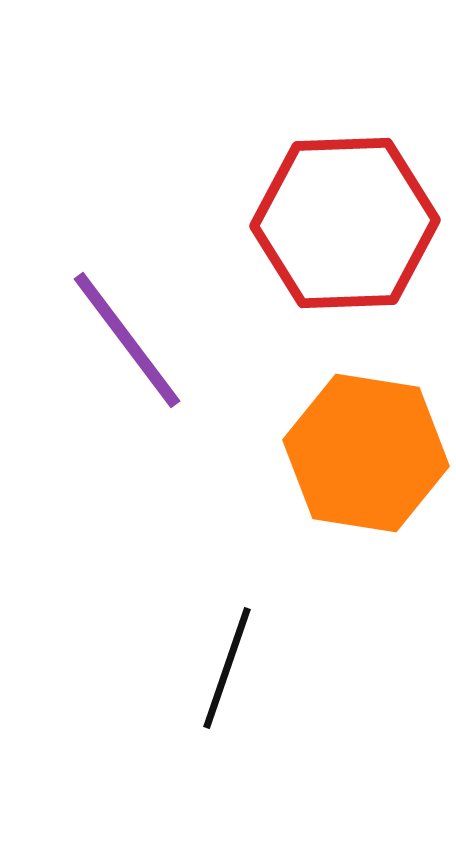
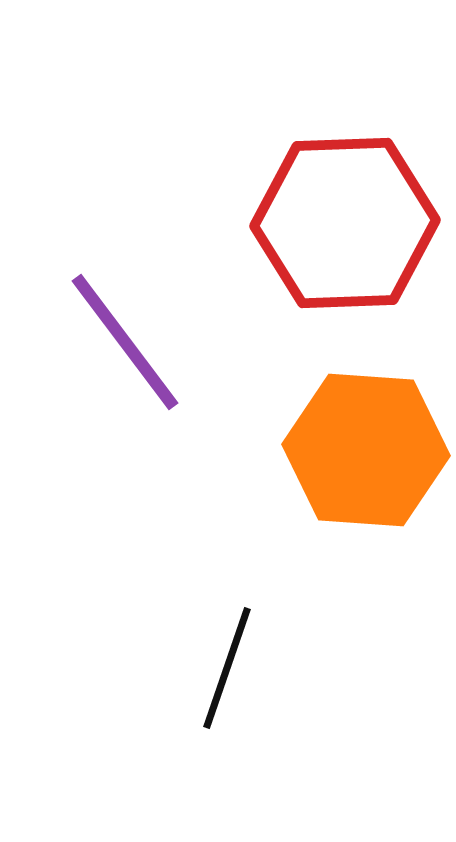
purple line: moved 2 px left, 2 px down
orange hexagon: moved 3 px up; rotated 5 degrees counterclockwise
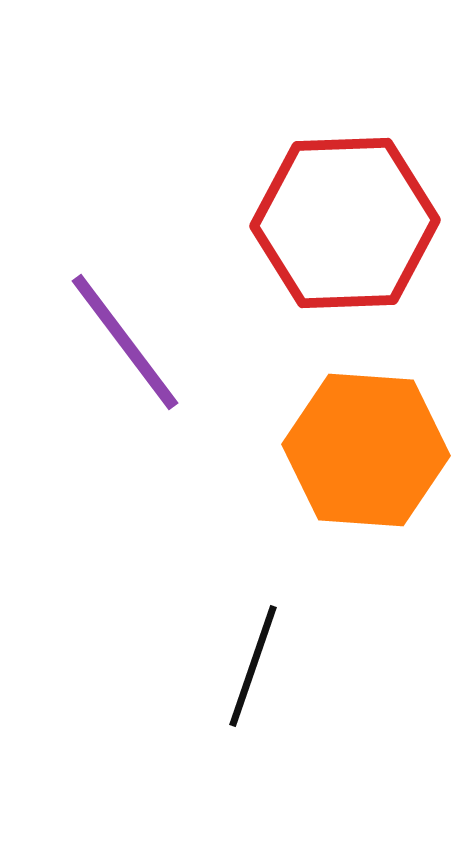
black line: moved 26 px right, 2 px up
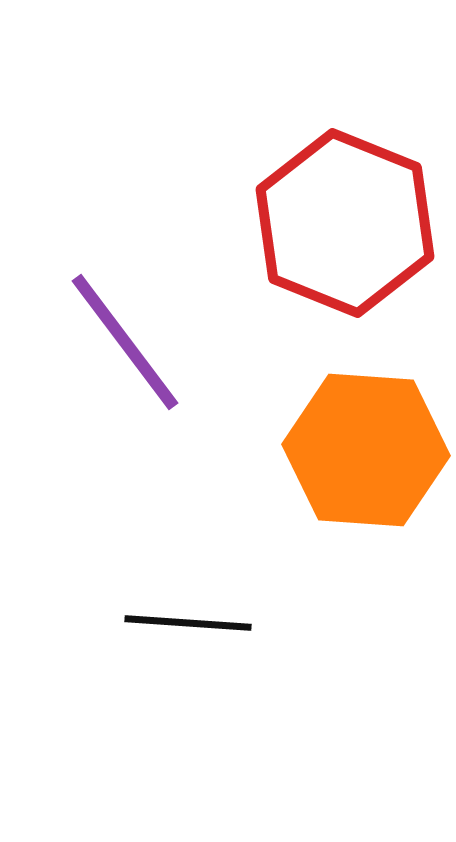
red hexagon: rotated 24 degrees clockwise
black line: moved 65 px left, 43 px up; rotated 75 degrees clockwise
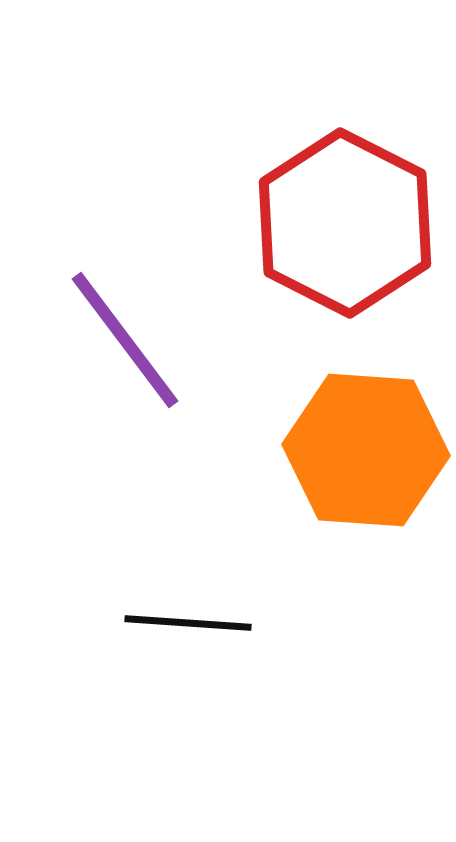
red hexagon: rotated 5 degrees clockwise
purple line: moved 2 px up
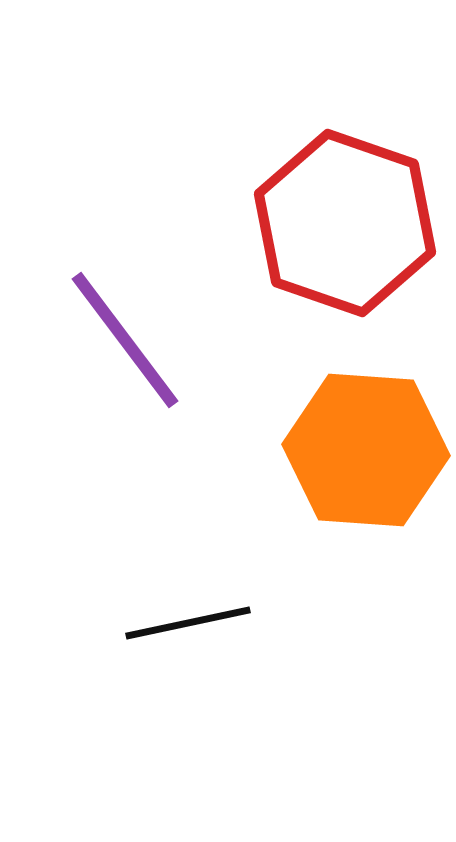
red hexagon: rotated 8 degrees counterclockwise
black line: rotated 16 degrees counterclockwise
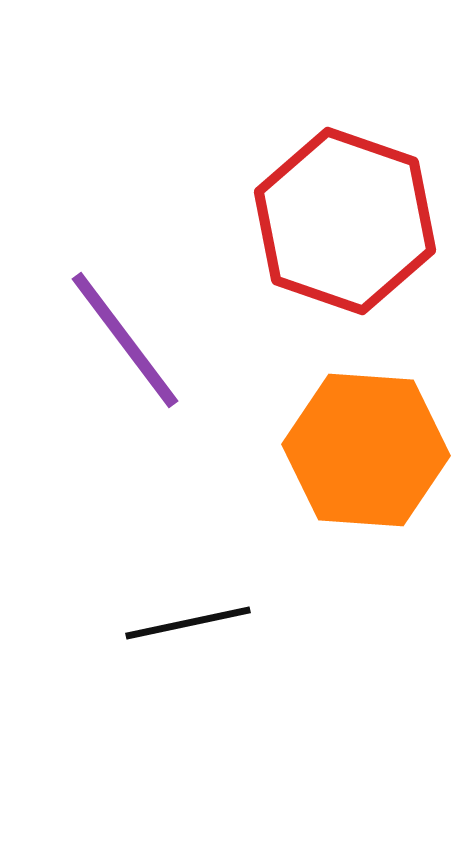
red hexagon: moved 2 px up
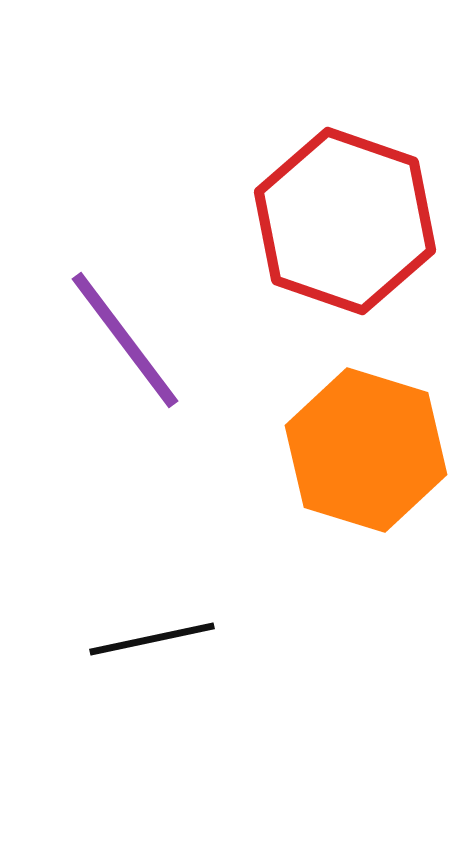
orange hexagon: rotated 13 degrees clockwise
black line: moved 36 px left, 16 px down
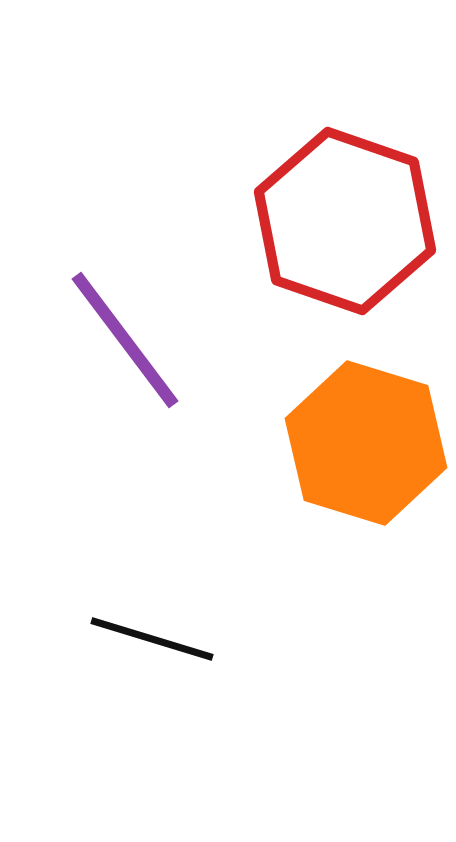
orange hexagon: moved 7 px up
black line: rotated 29 degrees clockwise
